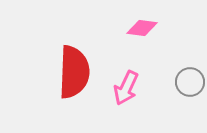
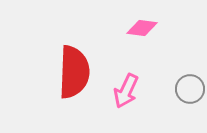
gray circle: moved 7 px down
pink arrow: moved 3 px down
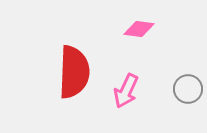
pink diamond: moved 3 px left, 1 px down
gray circle: moved 2 px left
